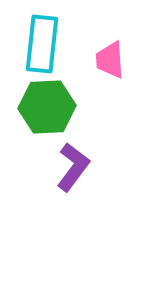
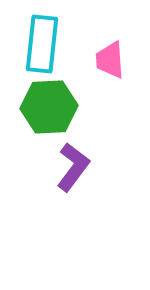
green hexagon: moved 2 px right
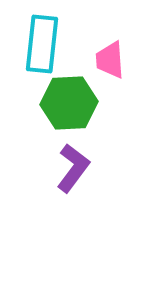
green hexagon: moved 20 px right, 4 px up
purple L-shape: moved 1 px down
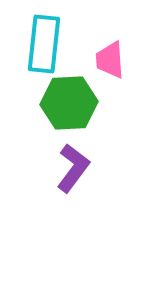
cyan rectangle: moved 2 px right
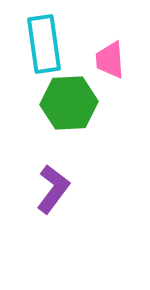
cyan rectangle: rotated 14 degrees counterclockwise
purple L-shape: moved 20 px left, 21 px down
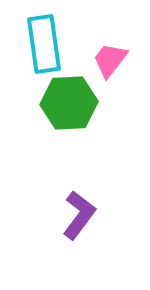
pink trapezoid: rotated 42 degrees clockwise
purple L-shape: moved 26 px right, 26 px down
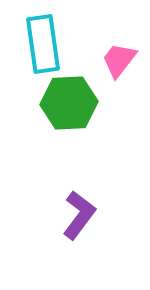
cyan rectangle: moved 1 px left
pink trapezoid: moved 9 px right
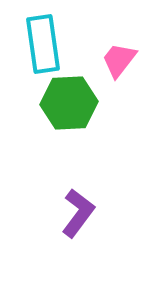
purple L-shape: moved 1 px left, 2 px up
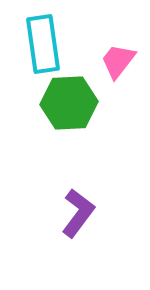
pink trapezoid: moved 1 px left, 1 px down
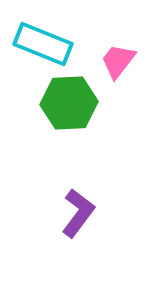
cyan rectangle: rotated 60 degrees counterclockwise
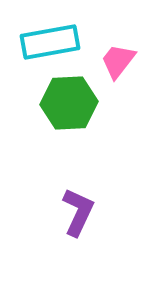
cyan rectangle: moved 7 px right, 2 px up; rotated 32 degrees counterclockwise
purple L-shape: moved 1 px up; rotated 12 degrees counterclockwise
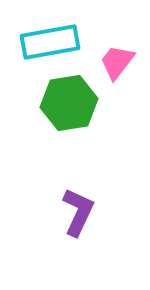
pink trapezoid: moved 1 px left, 1 px down
green hexagon: rotated 6 degrees counterclockwise
